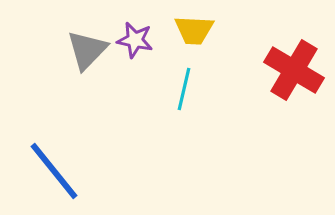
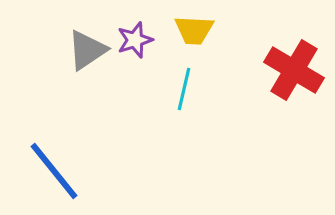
purple star: rotated 30 degrees counterclockwise
gray triangle: rotated 12 degrees clockwise
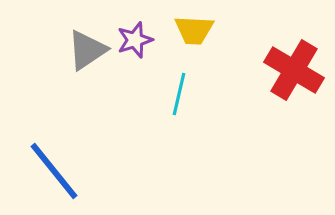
cyan line: moved 5 px left, 5 px down
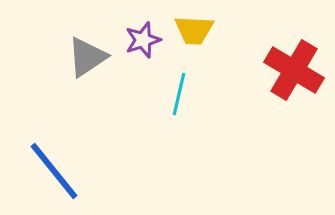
purple star: moved 8 px right
gray triangle: moved 7 px down
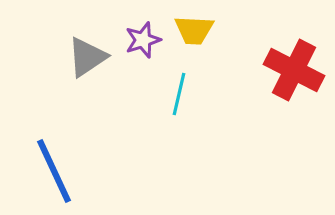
red cross: rotated 4 degrees counterclockwise
blue line: rotated 14 degrees clockwise
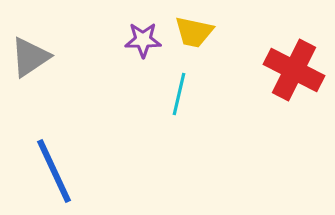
yellow trapezoid: moved 2 px down; rotated 9 degrees clockwise
purple star: rotated 18 degrees clockwise
gray triangle: moved 57 px left
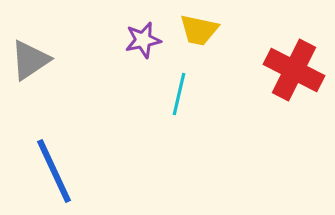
yellow trapezoid: moved 5 px right, 2 px up
purple star: rotated 12 degrees counterclockwise
gray triangle: moved 3 px down
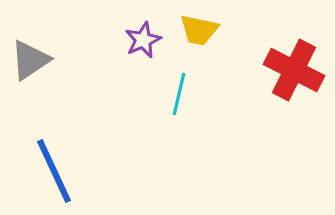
purple star: rotated 12 degrees counterclockwise
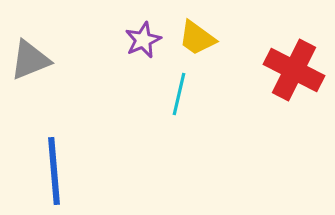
yellow trapezoid: moved 2 px left, 8 px down; rotated 24 degrees clockwise
gray triangle: rotated 12 degrees clockwise
blue line: rotated 20 degrees clockwise
